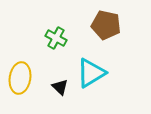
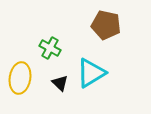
green cross: moved 6 px left, 10 px down
black triangle: moved 4 px up
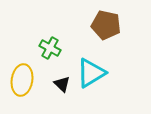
yellow ellipse: moved 2 px right, 2 px down
black triangle: moved 2 px right, 1 px down
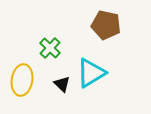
green cross: rotated 15 degrees clockwise
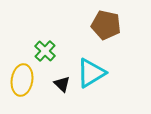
green cross: moved 5 px left, 3 px down
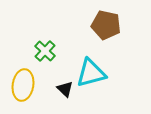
cyan triangle: rotated 16 degrees clockwise
yellow ellipse: moved 1 px right, 5 px down
black triangle: moved 3 px right, 5 px down
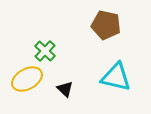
cyan triangle: moved 25 px right, 4 px down; rotated 28 degrees clockwise
yellow ellipse: moved 4 px right, 6 px up; rotated 52 degrees clockwise
